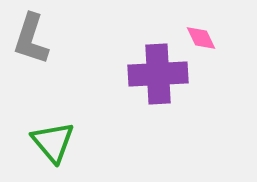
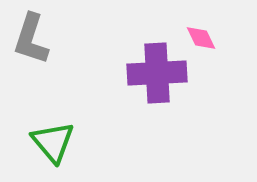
purple cross: moved 1 px left, 1 px up
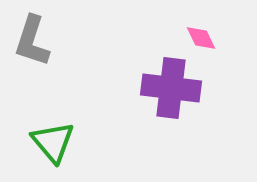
gray L-shape: moved 1 px right, 2 px down
purple cross: moved 14 px right, 15 px down; rotated 10 degrees clockwise
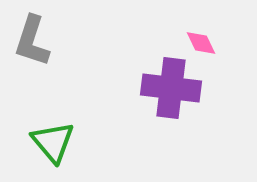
pink diamond: moved 5 px down
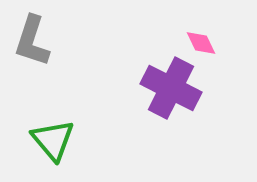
purple cross: rotated 20 degrees clockwise
green triangle: moved 2 px up
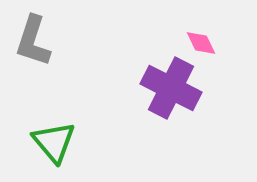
gray L-shape: moved 1 px right
green triangle: moved 1 px right, 2 px down
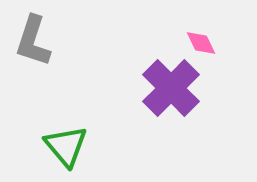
purple cross: rotated 18 degrees clockwise
green triangle: moved 12 px right, 4 px down
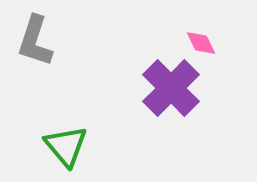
gray L-shape: moved 2 px right
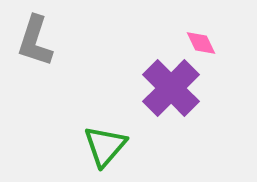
green triangle: moved 39 px right; rotated 21 degrees clockwise
